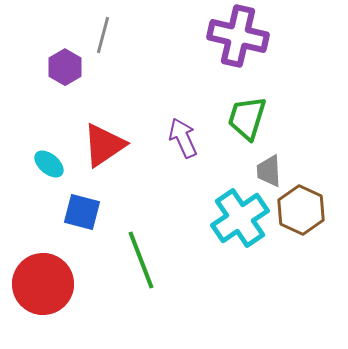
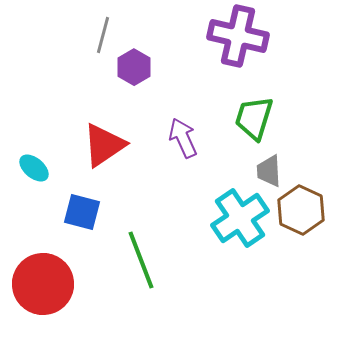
purple hexagon: moved 69 px right
green trapezoid: moved 7 px right
cyan ellipse: moved 15 px left, 4 px down
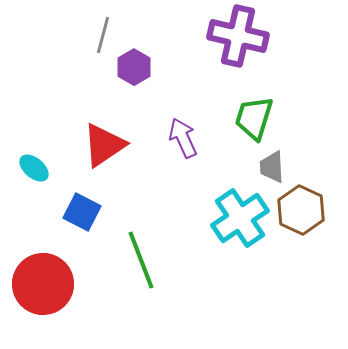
gray trapezoid: moved 3 px right, 4 px up
blue square: rotated 12 degrees clockwise
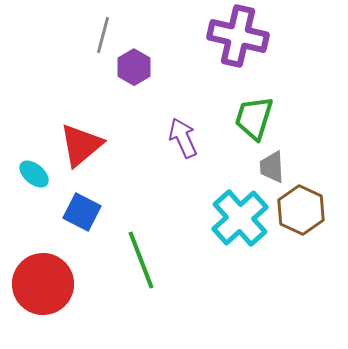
red triangle: moved 23 px left; rotated 6 degrees counterclockwise
cyan ellipse: moved 6 px down
cyan cross: rotated 8 degrees counterclockwise
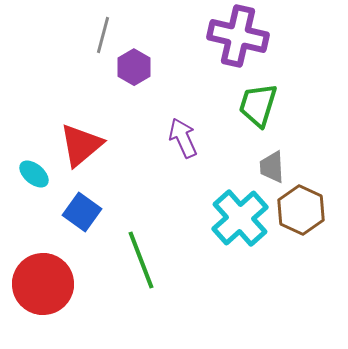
green trapezoid: moved 4 px right, 13 px up
blue square: rotated 9 degrees clockwise
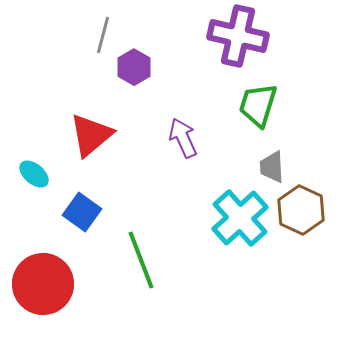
red triangle: moved 10 px right, 10 px up
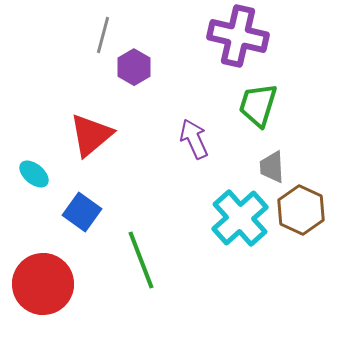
purple arrow: moved 11 px right, 1 px down
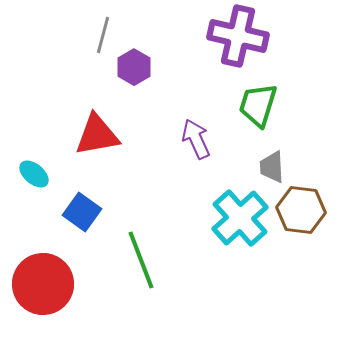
red triangle: moved 6 px right; rotated 30 degrees clockwise
purple arrow: moved 2 px right
brown hexagon: rotated 18 degrees counterclockwise
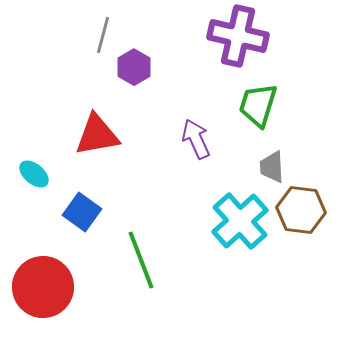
cyan cross: moved 3 px down
red circle: moved 3 px down
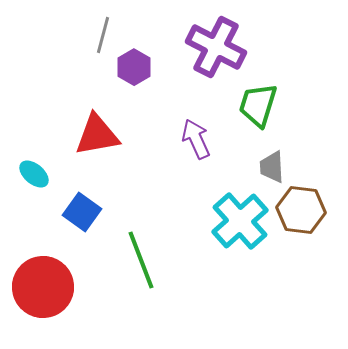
purple cross: moved 22 px left, 11 px down; rotated 14 degrees clockwise
